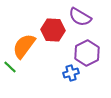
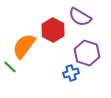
red hexagon: rotated 25 degrees clockwise
purple hexagon: rotated 15 degrees counterclockwise
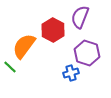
purple semicircle: rotated 80 degrees clockwise
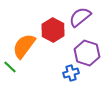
purple semicircle: rotated 30 degrees clockwise
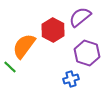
blue cross: moved 6 px down
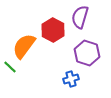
purple semicircle: rotated 35 degrees counterclockwise
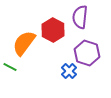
purple semicircle: rotated 10 degrees counterclockwise
orange semicircle: moved 3 px up
green line: rotated 16 degrees counterclockwise
blue cross: moved 2 px left, 8 px up; rotated 28 degrees counterclockwise
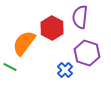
red hexagon: moved 1 px left, 2 px up
blue cross: moved 4 px left, 1 px up
